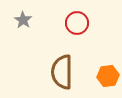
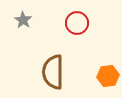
brown semicircle: moved 9 px left
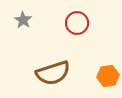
brown semicircle: moved 1 px down; rotated 108 degrees counterclockwise
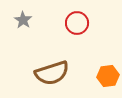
brown semicircle: moved 1 px left
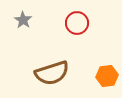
orange hexagon: moved 1 px left
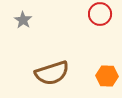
red circle: moved 23 px right, 9 px up
orange hexagon: rotated 10 degrees clockwise
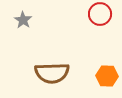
brown semicircle: rotated 16 degrees clockwise
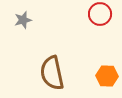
gray star: rotated 24 degrees clockwise
brown semicircle: rotated 80 degrees clockwise
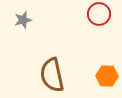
red circle: moved 1 px left
brown semicircle: moved 2 px down
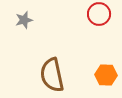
gray star: moved 1 px right
orange hexagon: moved 1 px left, 1 px up
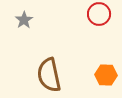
gray star: rotated 18 degrees counterclockwise
brown semicircle: moved 3 px left
